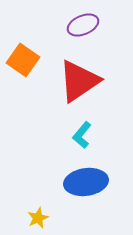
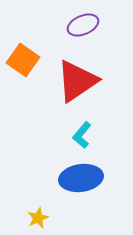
red triangle: moved 2 px left
blue ellipse: moved 5 px left, 4 px up
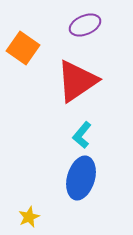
purple ellipse: moved 2 px right
orange square: moved 12 px up
blue ellipse: rotated 66 degrees counterclockwise
yellow star: moved 9 px left, 1 px up
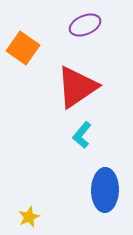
red triangle: moved 6 px down
blue ellipse: moved 24 px right, 12 px down; rotated 15 degrees counterclockwise
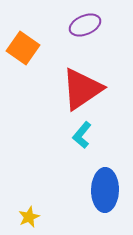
red triangle: moved 5 px right, 2 px down
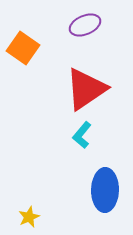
red triangle: moved 4 px right
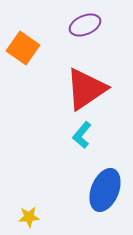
blue ellipse: rotated 21 degrees clockwise
yellow star: rotated 20 degrees clockwise
